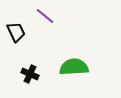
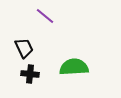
black trapezoid: moved 8 px right, 16 px down
black cross: rotated 18 degrees counterclockwise
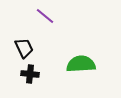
green semicircle: moved 7 px right, 3 px up
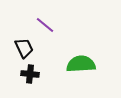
purple line: moved 9 px down
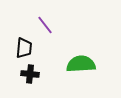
purple line: rotated 12 degrees clockwise
black trapezoid: rotated 30 degrees clockwise
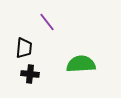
purple line: moved 2 px right, 3 px up
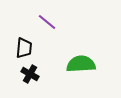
purple line: rotated 12 degrees counterclockwise
black cross: rotated 24 degrees clockwise
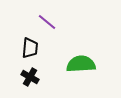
black trapezoid: moved 6 px right
black cross: moved 3 px down
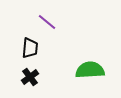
green semicircle: moved 9 px right, 6 px down
black cross: rotated 24 degrees clockwise
